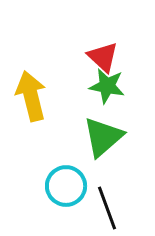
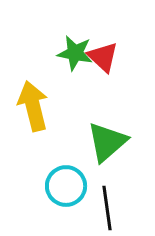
green star: moved 32 px left, 33 px up
yellow arrow: moved 2 px right, 10 px down
green triangle: moved 4 px right, 5 px down
black line: rotated 12 degrees clockwise
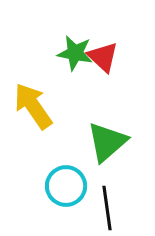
yellow arrow: rotated 21 degrees counterclockwise
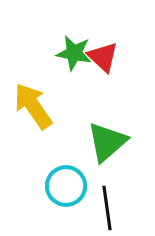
green star: moved 1 px left
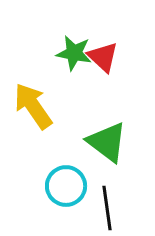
green triangle: rotated 42 degrees counterclockwise
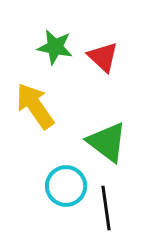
green star: moved 19 px left, 6 px up
yellow arrow: moved 2 px right
black line: moved 1 px left
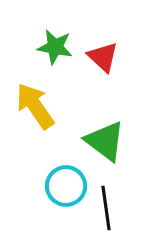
green triangle: moved 2 px left, 1 px up
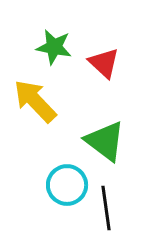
green star: moved 1 px left
red triangle: moved 1 px right, 6 px down
yellow arrow: moved 5 px up; rotated 9 degrees counterclockwise
cyan circle: moved 1 px right, 1 px up
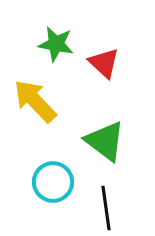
green star: moved 2 px right, 3 px up
cyan circle: moved 14 px left, 3 px up
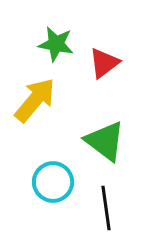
red triangle: rotated 40 degrees clockwise
yellow arrow: moved 1 px up; rotated 84 degrees clockwise
